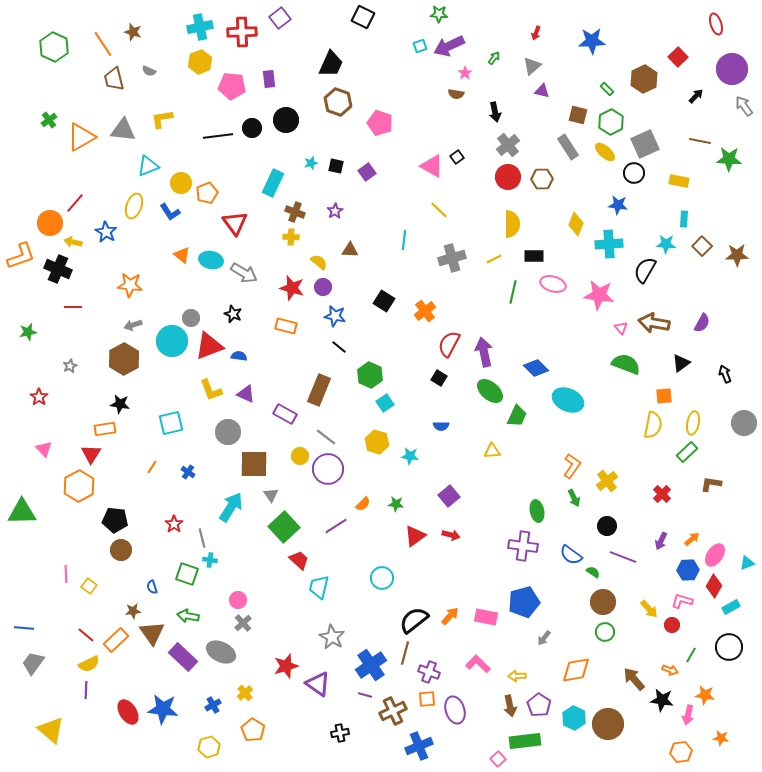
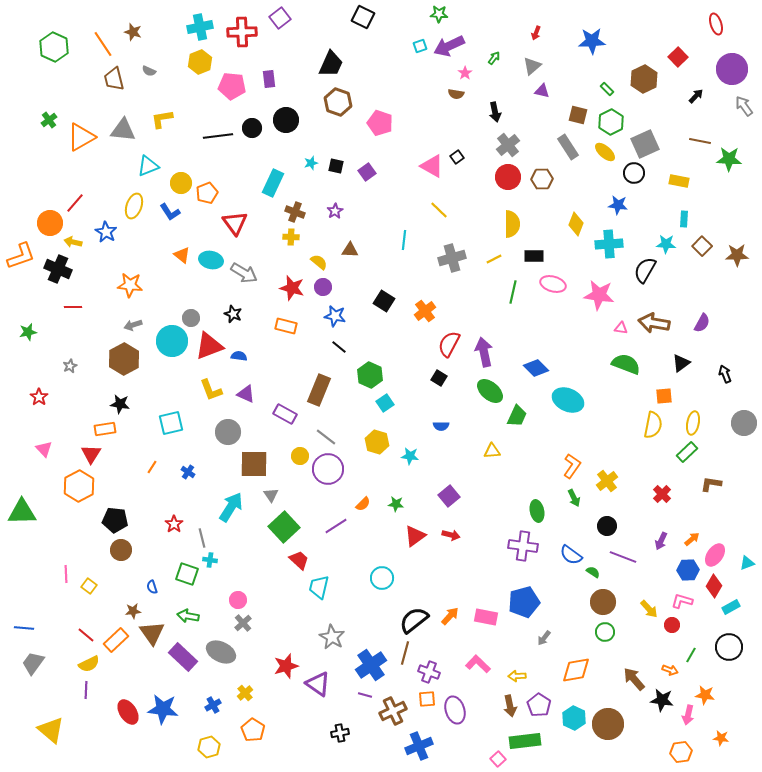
pink triangle at (621, 328): rotated 40 degrees counterclockwise
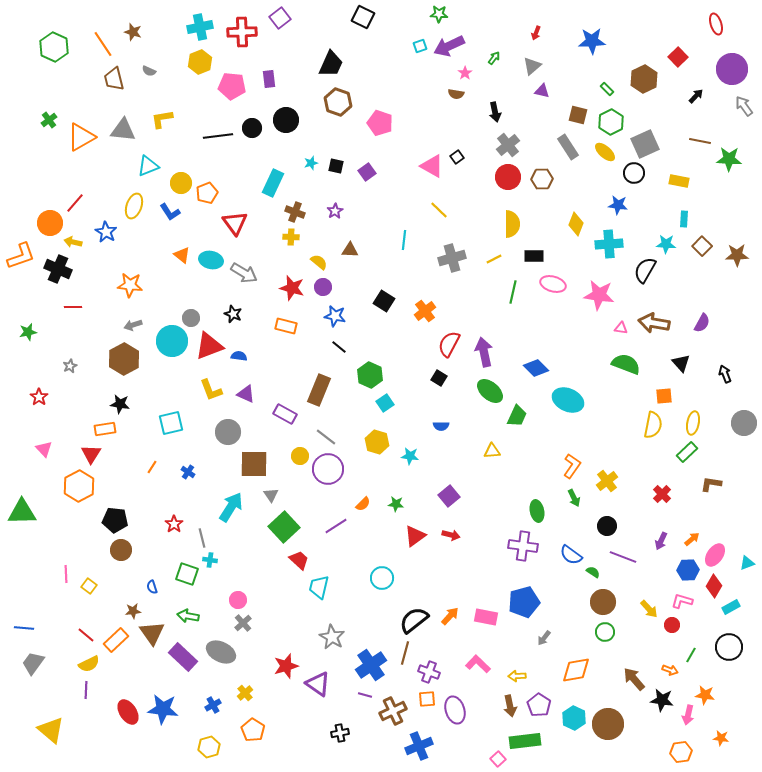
black triangle at (681, 363): rotated 36 degrees counterclockwise
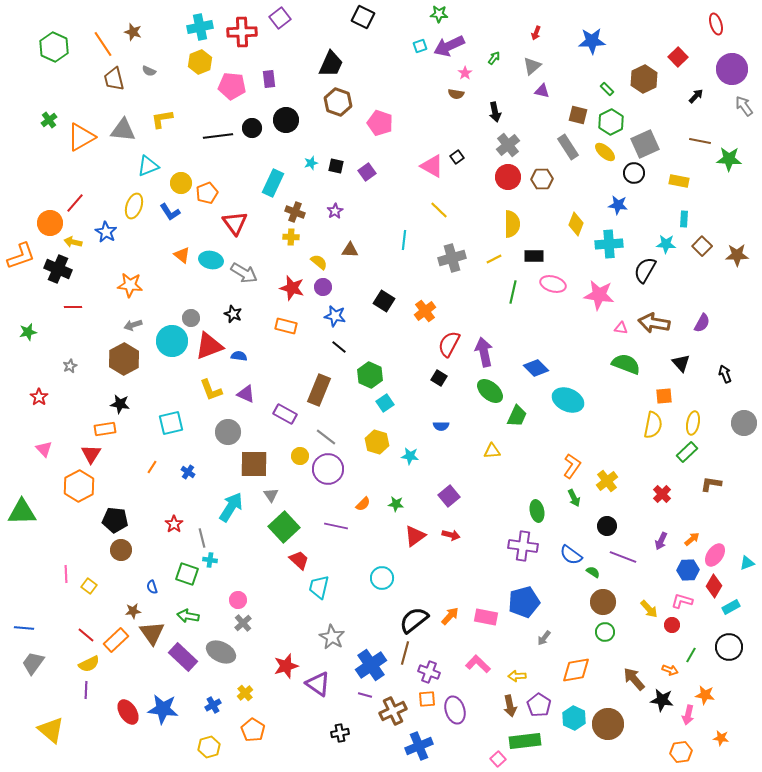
purple line at (336, 526): rotated 45 degrees clockwise
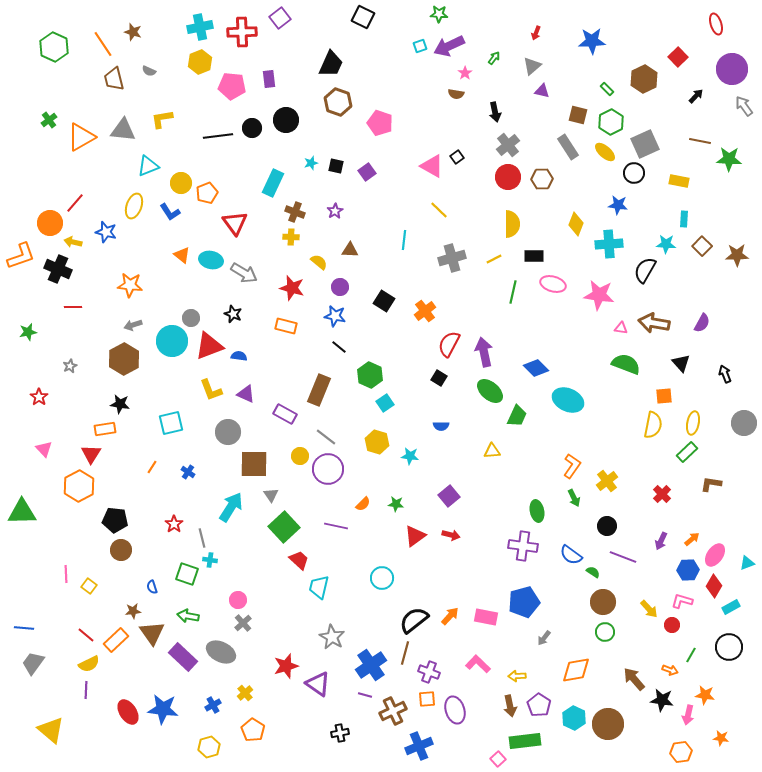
blue star at (106, 232): rotated 15 degrees counterclockwise
purple circle at (323, 287): moved 17 px right
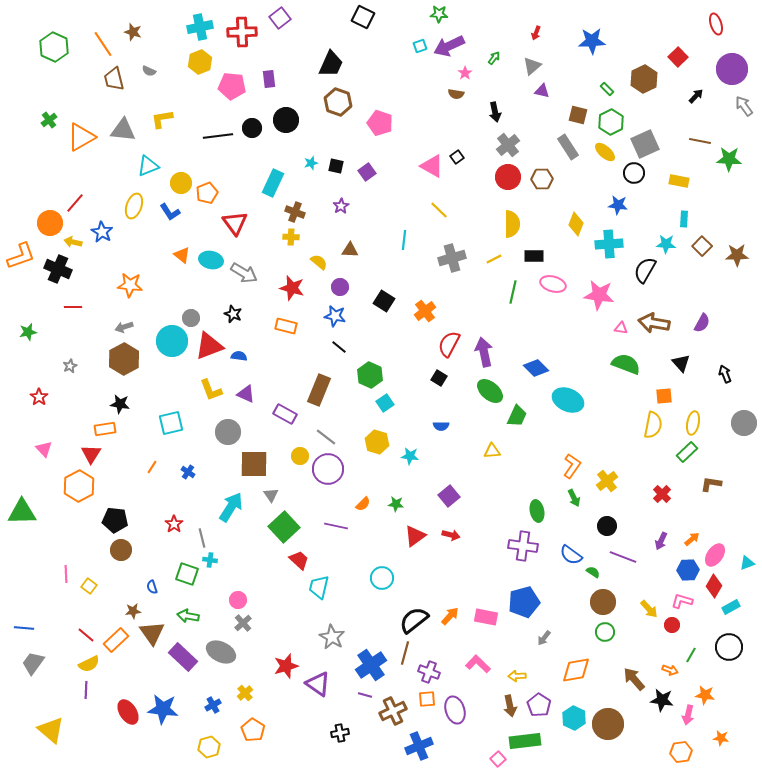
purple star at (335, 211): moved 6 px right, 5 px up
blue star at (106, 232): moved 4 px left; rotated 15 degrees clockwise
gray arrow at (133, 325): moved 9 px left, 2 px down
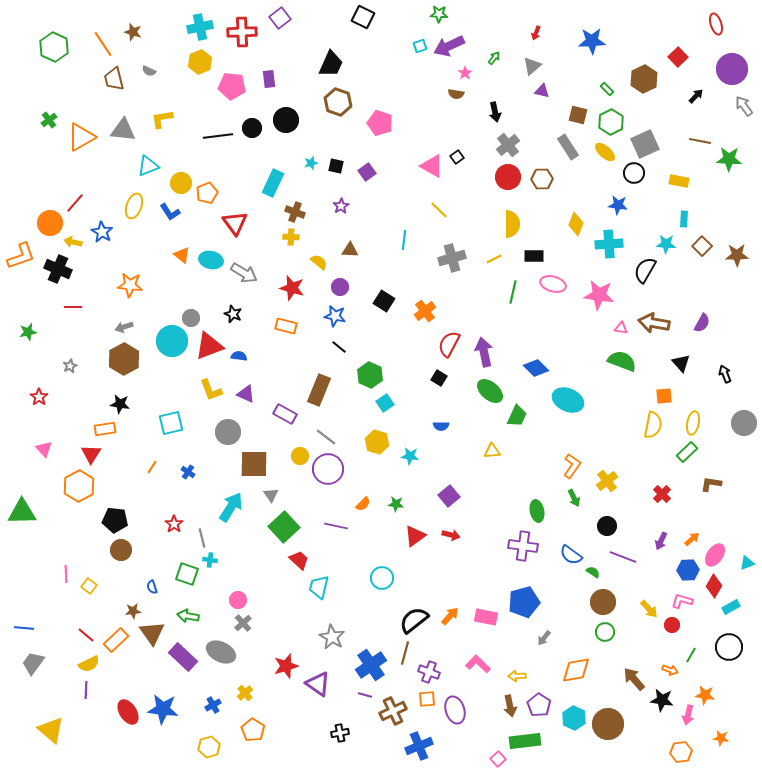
green semicircle at (626, 364): moved 4 px left, 3 px up
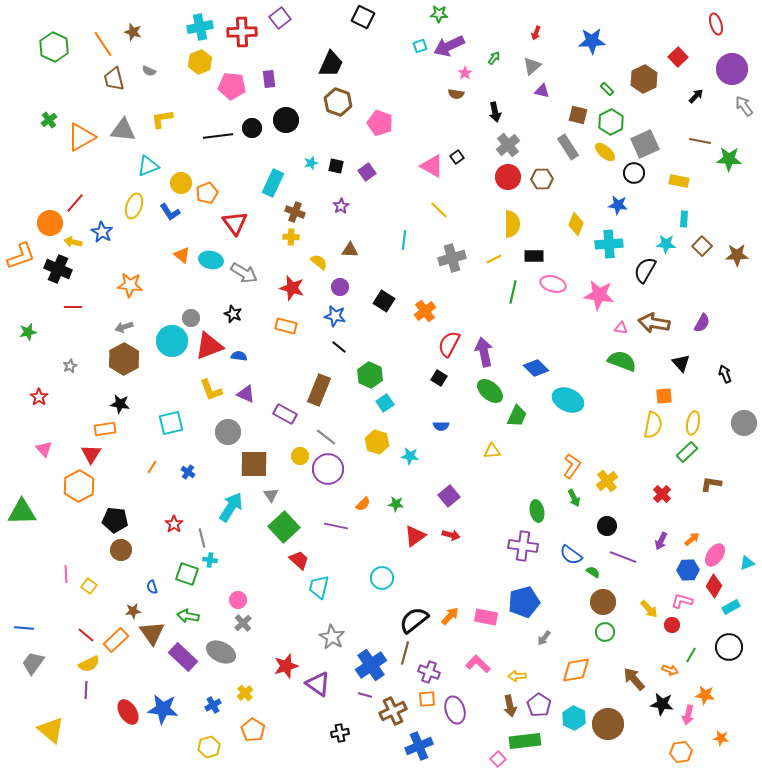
black star at (662, 700): moved 4 px down
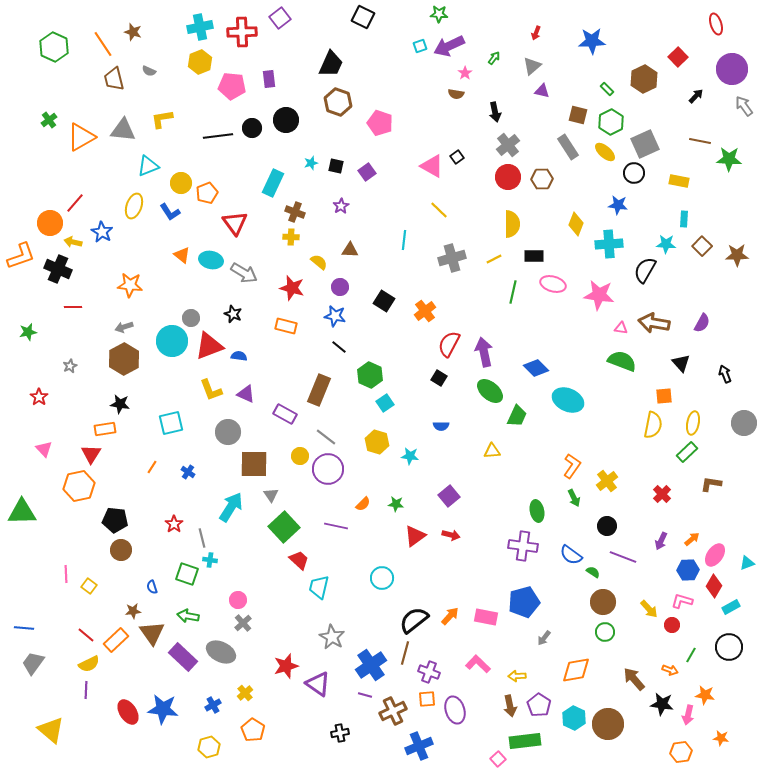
orange hexagon at (79, 486): rotated 16 degrees clockwise
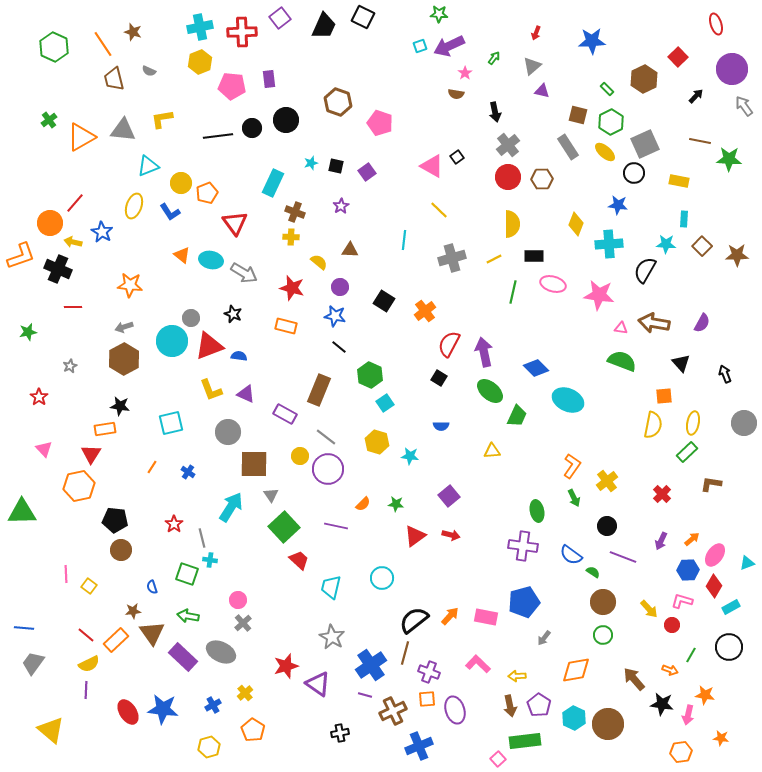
black trapezoid at (331, 64): moved 7 px left, 38 px up
black star at (120, 404): moved 2 px down
cyan trapezoid at (319, 587): moved 12 px right
green circle at (605, 632): moved 2 px left, 3 px down
